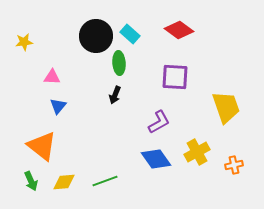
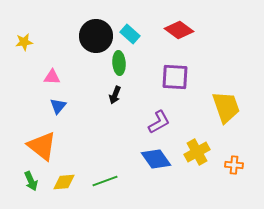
orange cross: rotated 18 degrees clockwise
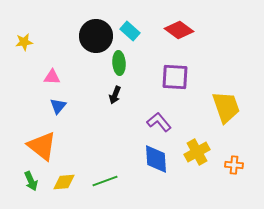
cyan rectangle: moved 3 px up
purple L-shape: rotated 100 degrees counterclockwise
blue diamond: rotated 32 degrees clockwise
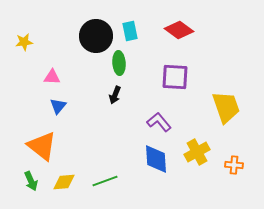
cyan rectangle: rotated 36 degrees clockwise
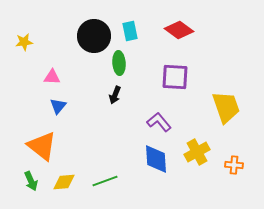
black circle: moved 2 px left
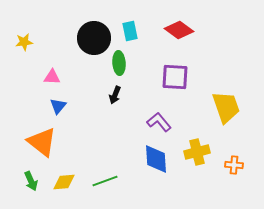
black circle: moved 2 px down
orange triangle: moved 4 px up
yellow cross: rotated 15 degrees clockwise
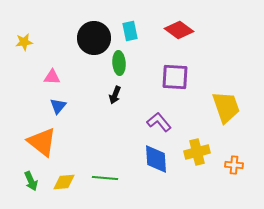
green line: moved 3 px up; rotated 25 degrees clockwise
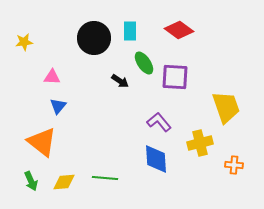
cyan rectangle: rotated 12 degrees clockwise
green ellipse: moved 25 px right; rotated 30 degrees counterclockwise
black arrow: moved 5 px right, 14 px up; rotated 78 degrees counterclockwise
yellow cross: moved 3 px right, 9 px up
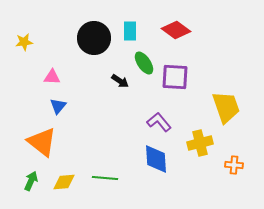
red diamond: moved 3 px left
green arrow: rotated 132 degrees counterclockwise
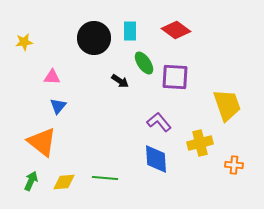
yellow trapezoid: moved 1 px right, 2 px up
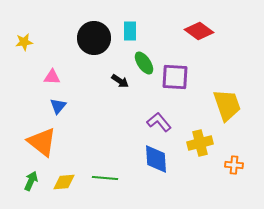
red diamond: moved 23 px right, 1 px down
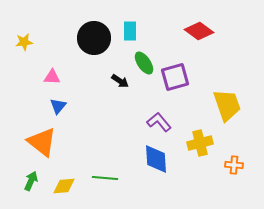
purple square: rotated 20 degrees counterclockwise
yellow diamond: moved 4 px down
